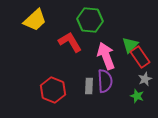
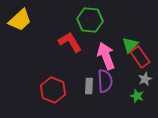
yellow trapezoid: moved 15 px left
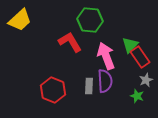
gray star: moved 1 px right, 1 px down
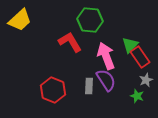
purple semicircle: moved 1 px right, 1 px up; rotated 30 degrees counterclockwise
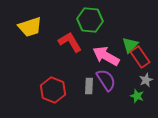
yellow trapezoid: moved 10 px right, 7 px down; rotated 25 degrees clockwise
pink arrow: rotated 40 degrees counterclockwise
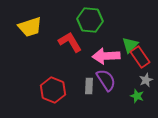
pink arrow: rotated 32 degrees counterclockwise
